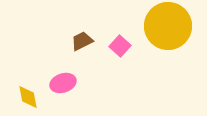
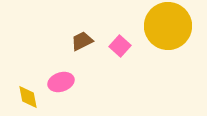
pink ellipse: moved 2 px left, 1 px up
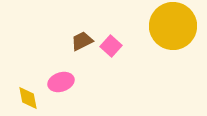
yellow circle: moved 5 px right
pink square: moved 9 px left
yellow diamond: moved 1 px down
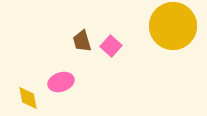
brown trapezoid: rotated 80 degrees counterclockwise
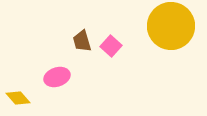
yellow circle: moved 2 px left
pink ellipse: moved 4 px left, 5 px up
yellow diamond: moved 10 px left; rotated 30 degrees counterclockwise
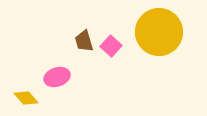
yellow circle: moved 12 px left, 6 px down
brown trapezoid: moved 2 px right
yellow diamond: moved 8 px right
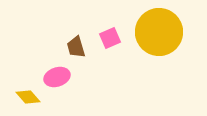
brown trapezoid: moved 8 px left, 6 px down
pink square: moved 1 px left, 8 px up; rotated 25 degrees clockwise
yellow diamond: moved 2 px right, 1 px up
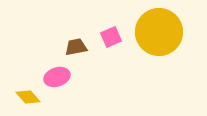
pink square: moved 1 px right, 1 px up
brown trapezoid: rotated 95 degrees clockwise
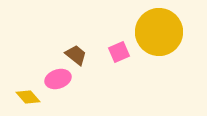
pink square: moved 8 px right, 15 px down
brown trapezoid: moved 8 px down; rotated 50 degrees clockwise
pink ellipse: moved 1 px right, 2 px down
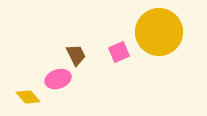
brown trapezoid: rotated 25 degrees clockwise
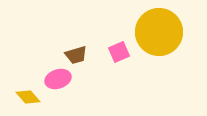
brown trapezoid: rotated 100 degrees clockwise
